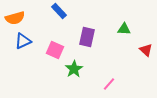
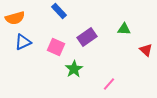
purple rectangle: rotated 42 degrees clockwise
blue triangle: moved 1 px down
pink square: moved 1 px right, 3 px up
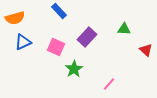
purple rectangle: rotated 12 degrees counterclockwise
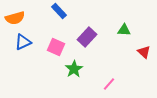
green triangle: moved 1 px down
red triangle: moved 2 px left, 2 px down
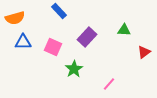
blue triangle: rotated 24 degrees clockwise
pink square: moved 3 px left
red triangle: rotated 40 degrees clockwise
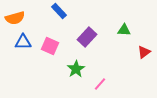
pink square: moved 3 px left, 1 px up
green star: moved 2 px right
pink line: moved 9 px left
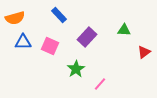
blue rectangle: moved 4 px down
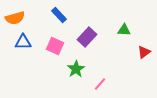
pink square: moved 5 px right
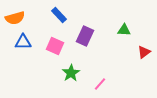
purple rectangle: moved 2 px left, 1 px up; rotated 18 degrees counterclockwise
green star: moved 5 px left, 4 px down
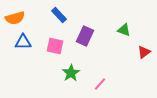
green triangle: rotated 16 degrees clockwise
pink square: rotated 12 degrees counterclockwise
